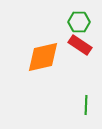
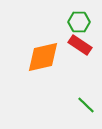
green line: rotated 48 degrees counterclockwise
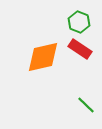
green hexagon: rotated 20 degrees clockwise
red rectangle: moved 4 px down
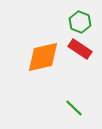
green hexagon: moved 1 px right
green line: moved 12 px left, 3 px down
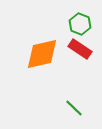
green hexagon: moved 2 px down
orange diamond: moved 1 px left, 3 px up
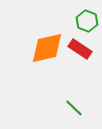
green hexagon: moved 7 px right, 3 px up
orange diamond: moved 5 px right, 6 px up
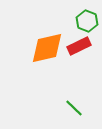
red rectangle: moved 1 px left, 3 px up; rotated 60 degrees counterclockwise
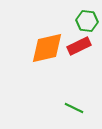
green hexagon: rotated 15 degrees counterclockwise
green line: rotated 18 degrees counterclockwise
